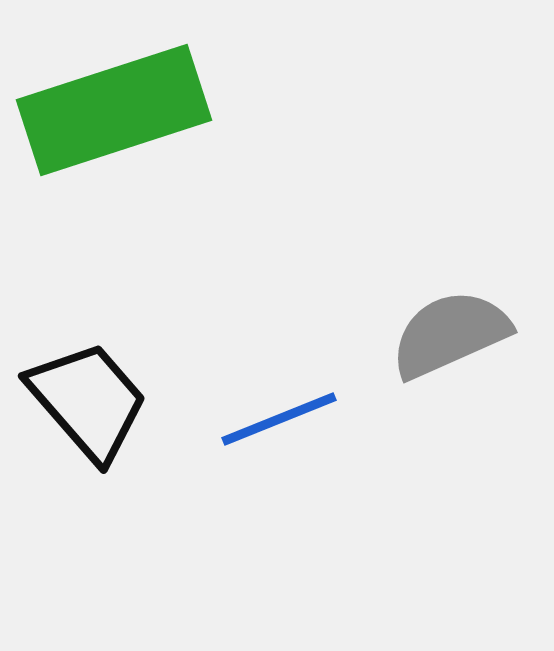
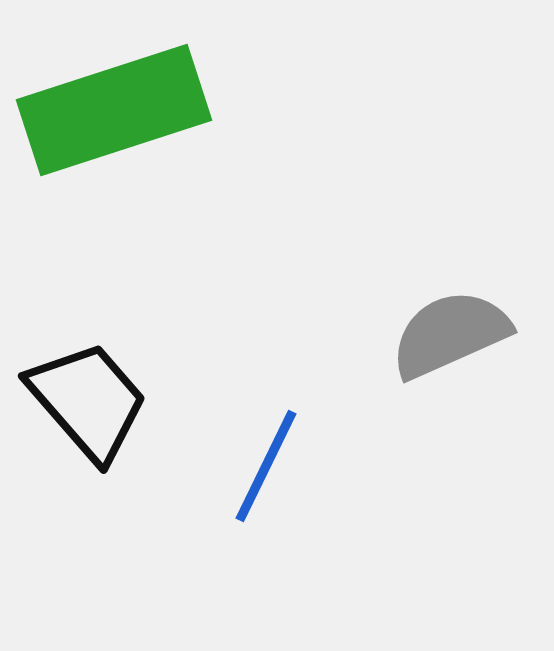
blue line: moved 13 px left, 47 px down; rotated 42 degrees counterclockwise
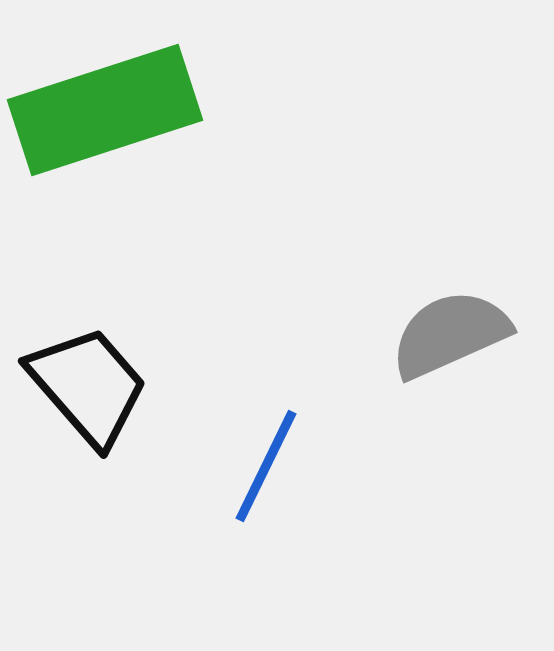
green rectangle: moved 9 px left
black trapezoid: moved 15 px up
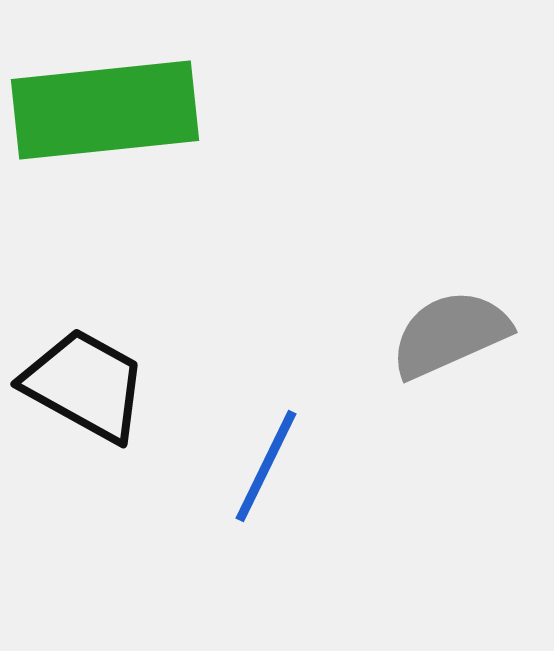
green rectangle: rotated 12 degrees clockwise
black trapezoid: moved 3 px left, 1 px up; rotated 20 degrees counterclockwise
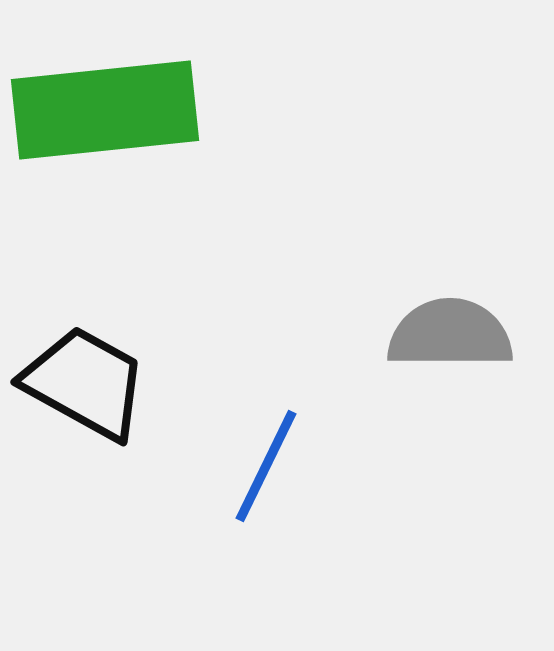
gray semicircle: rotated 24 degrees clockwise
black trapezoid: moved 2 px up
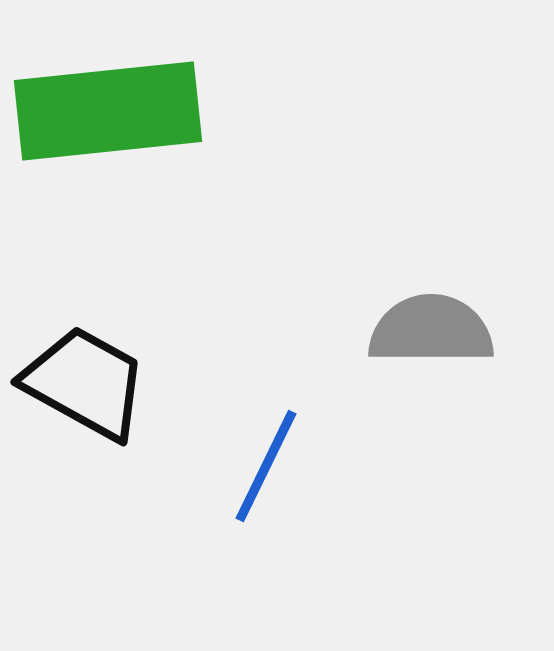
green rectangle: moved 3 px right, 1 px down
gray semicircle: moved 19 px left, 4 px up
